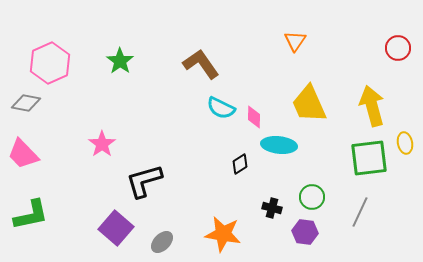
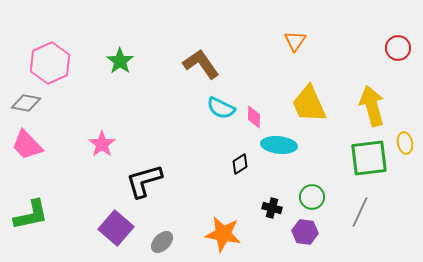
pink trapezoid: moved 4 px right, 9 px up
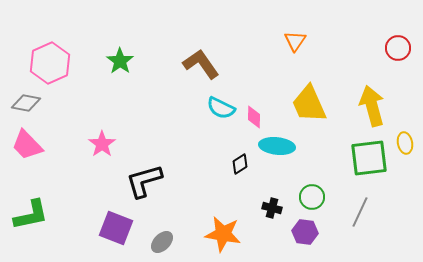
cyan ellipse: moved 2 px left, 1 px down
purple square: rotated 20 degrees counterclockwise
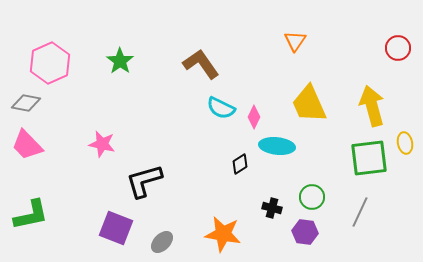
pink diamond: rotated 25 degrees clockwise
pink star: rotated 24 degrees counterclockwise
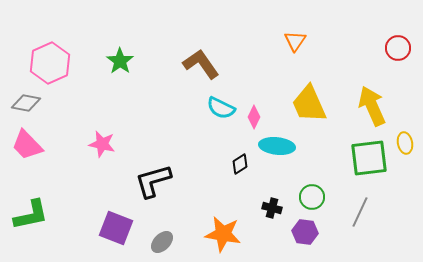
yellow arrow: rotated 9 degrees counterclockwise
black L-shape: moved 9 px right
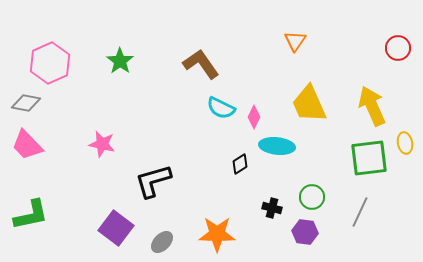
purple square: rotated 16 degrees clockwise
orange star: moved 6 px left; rotated 9 degrees counterclockwise
